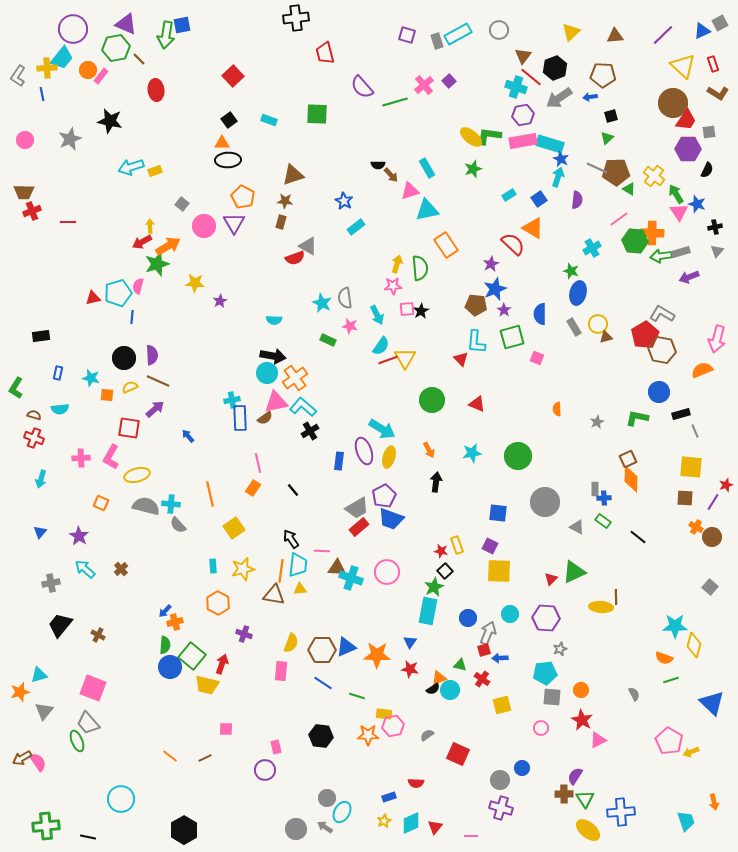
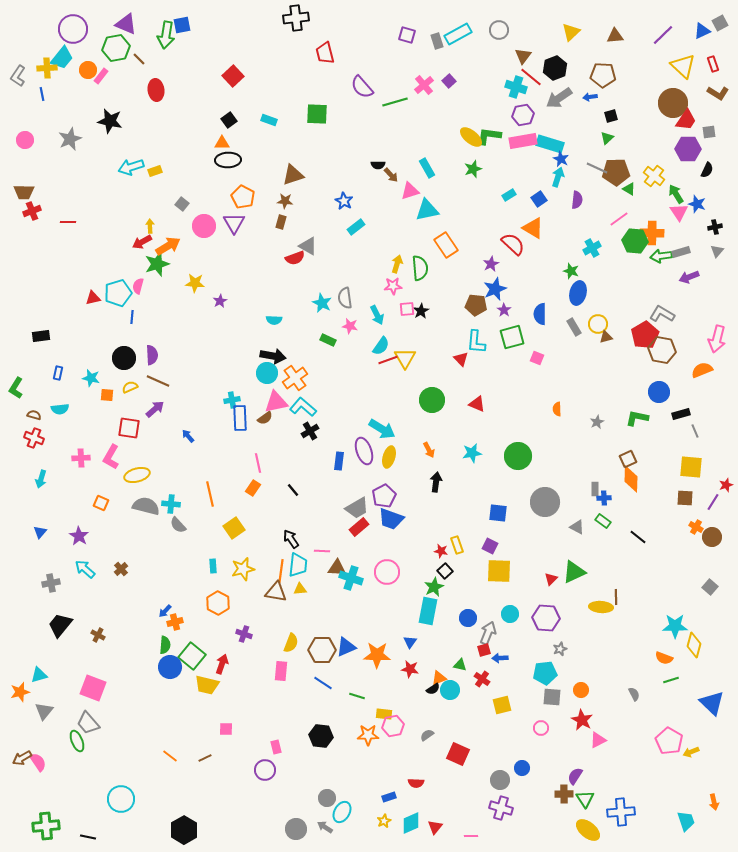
brown triangle at (274, 595): moved 2 px right, 3 px up
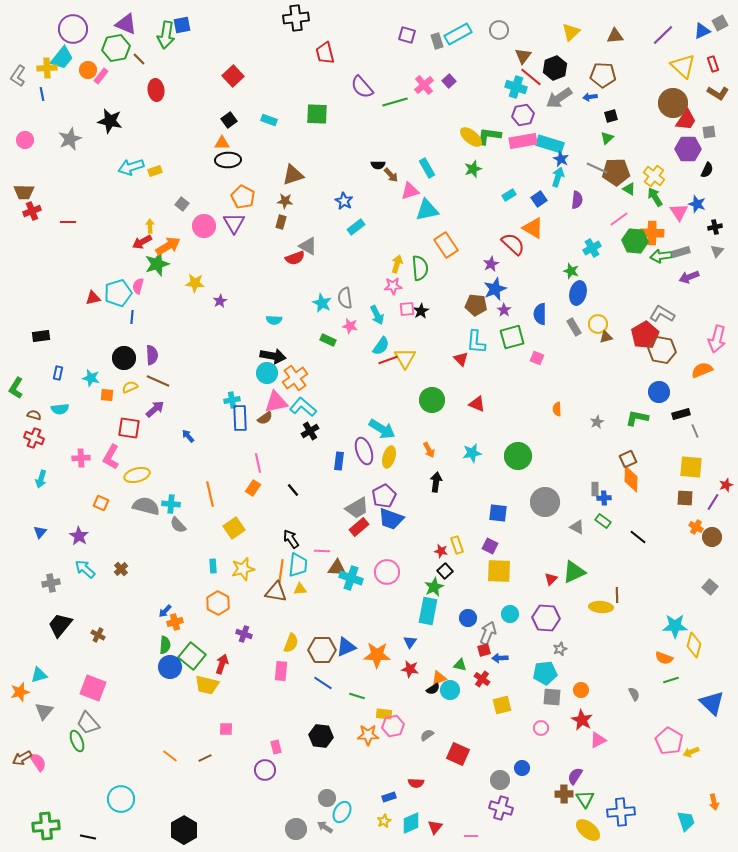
green arrow at (676, 194): moved 21 px left, 3 px down
brown line at (616, 597): moved 1 px right, 2 px up
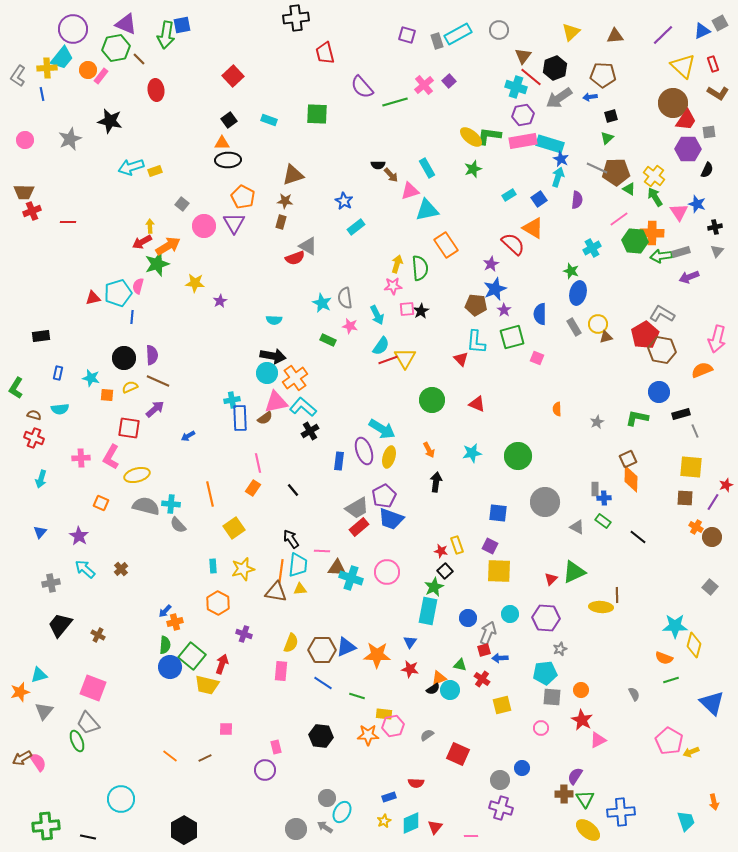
blue arrow at (188, 436): rotated 80 degrees counterclockwise
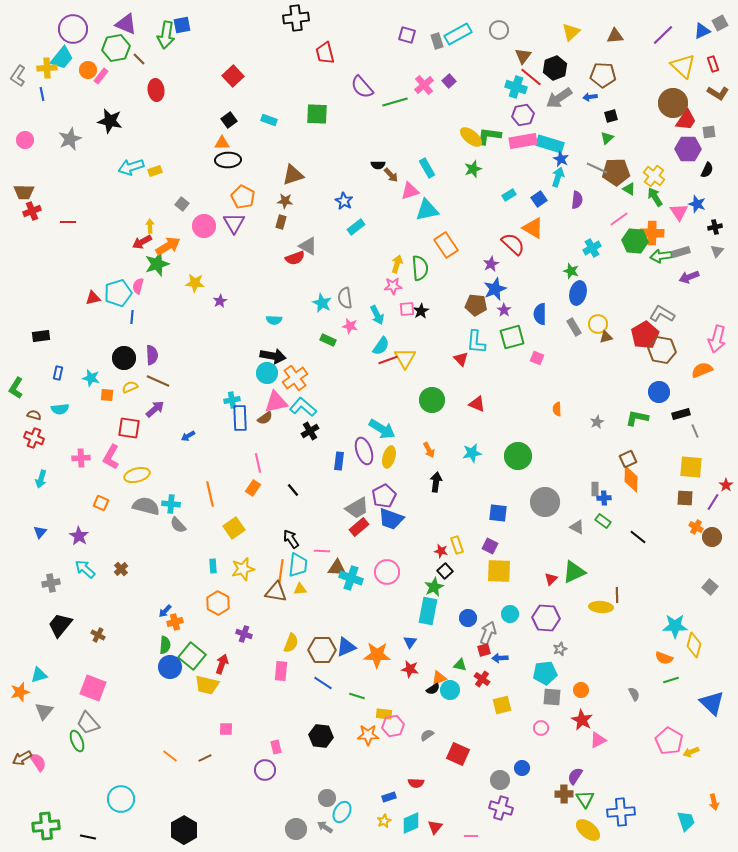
red star at (726, 485): rotated 16 degrees counterclockwise
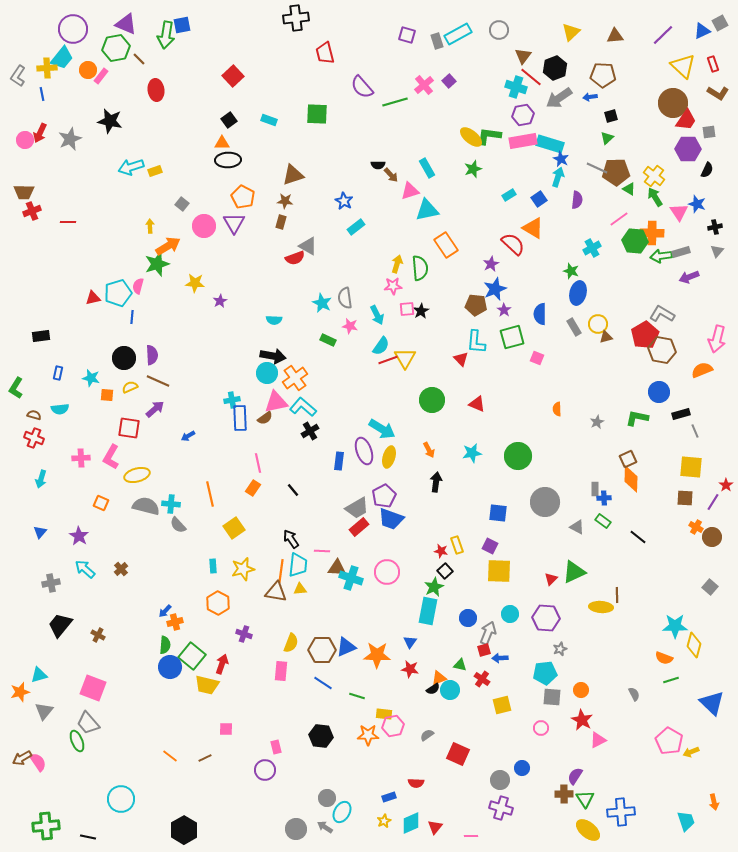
red arrow at (142, 242): moved 102 px left, 109 px up; rotated 36 degrees counterclockwise
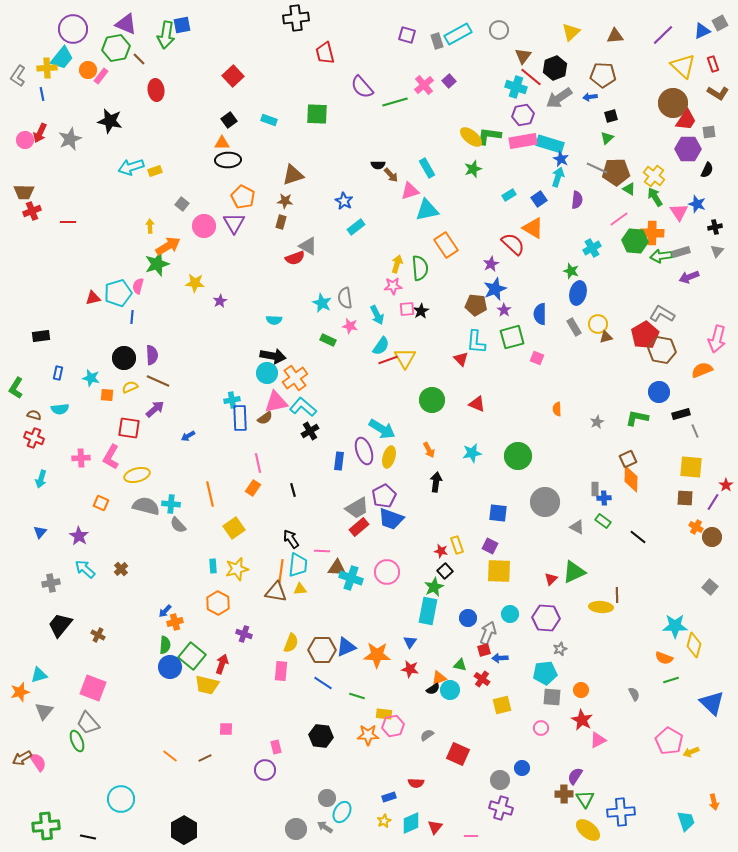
black line at (293, 490): rotated 24 degrees clockwise
yellow star at (243, 569): moved 6 px left
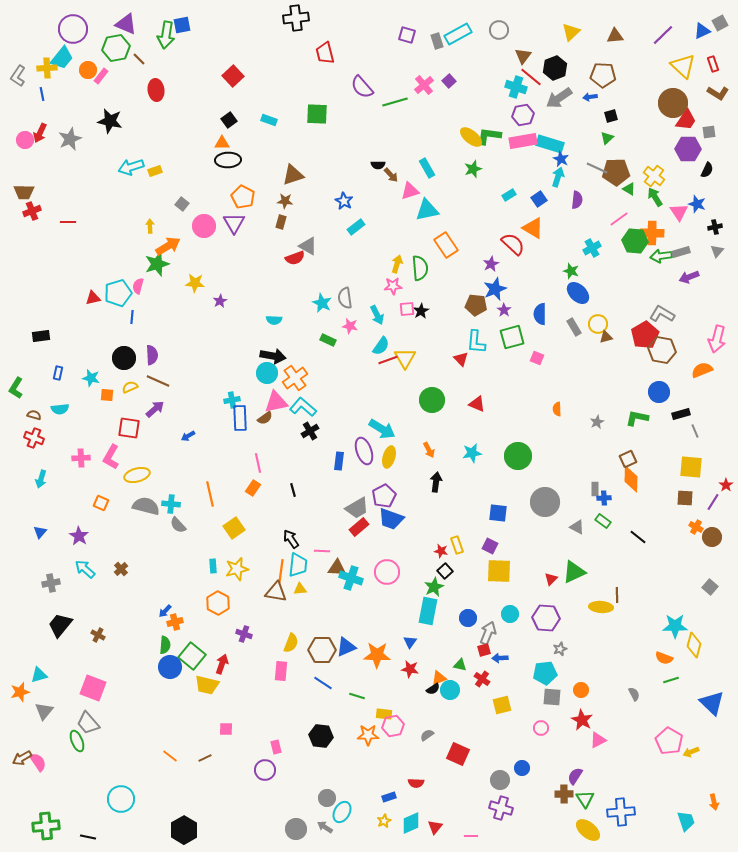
blue ellipse at (578, 293): rotated 60 degrees counterclockwise
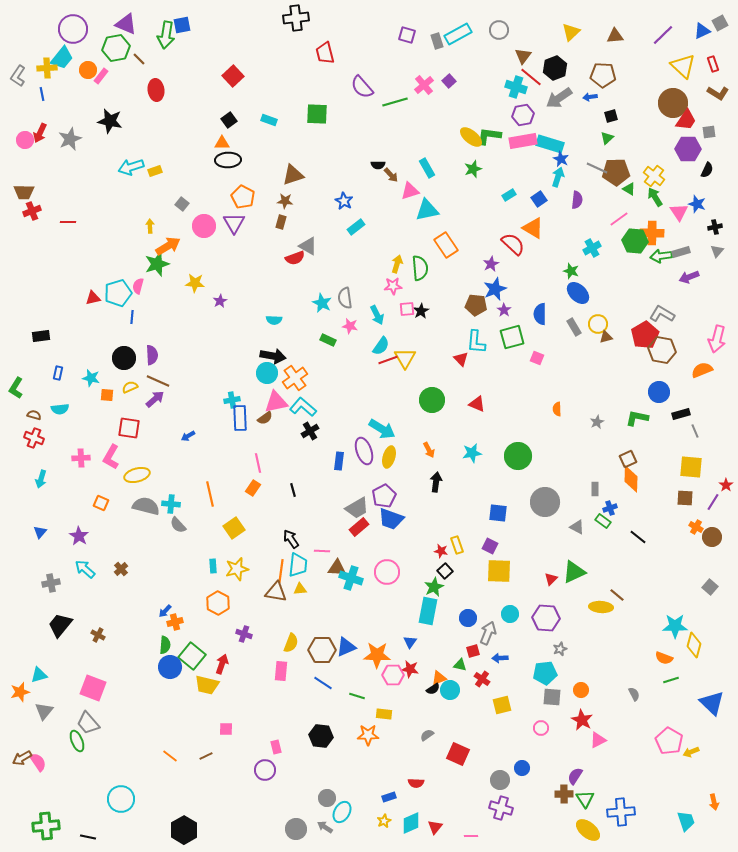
purple arrow at (155, 409): moved 10 px up
blue cross at (604, 498): moved 6 px right, 10 px down; rotated 16 degrees counterclockwise
brown line at (617, 595): rotated 49 degrees counterclockwise
red square at (484, 650): moved 11 px left, 1 px down
pink hexagon at (393, 726): moved 51 px up; rotated 10 degrees clockwise
brown line at (205, 758): moved 1 px right, 2 px up
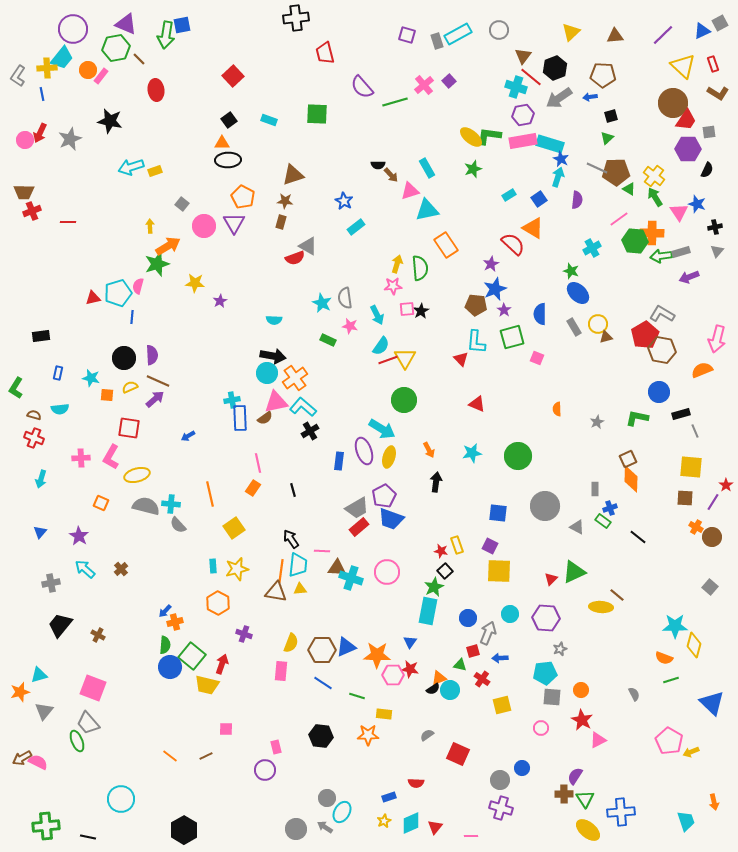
green circle at (432, 400): moved 28 px left
gray circle at (545, 502): moved 4 px down
pink semicircle at (38, 762): rotated 30 degrees counterclockwise
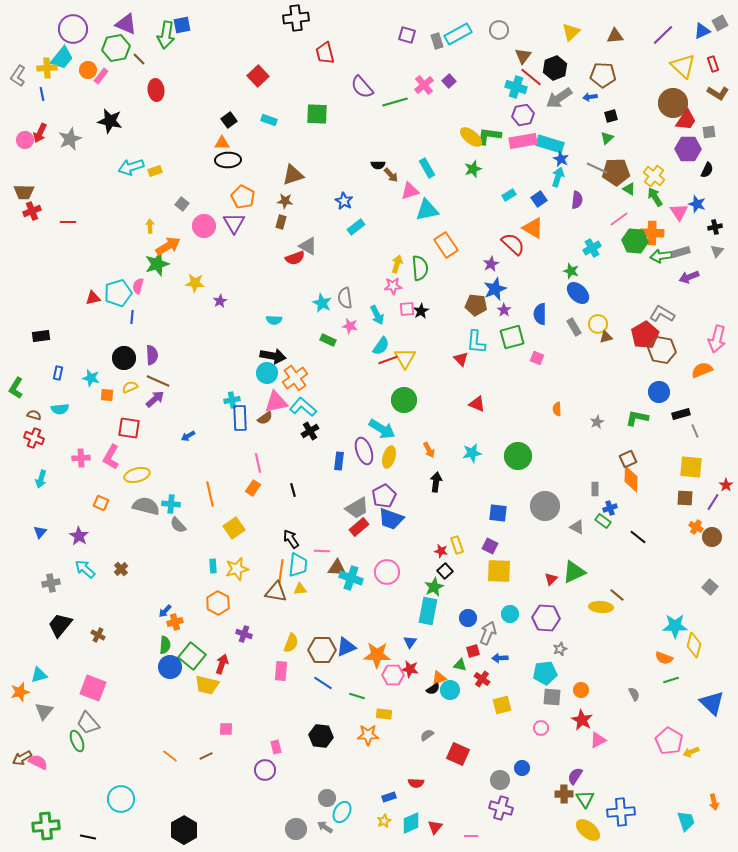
red square at (233, 76): moved 25 px right
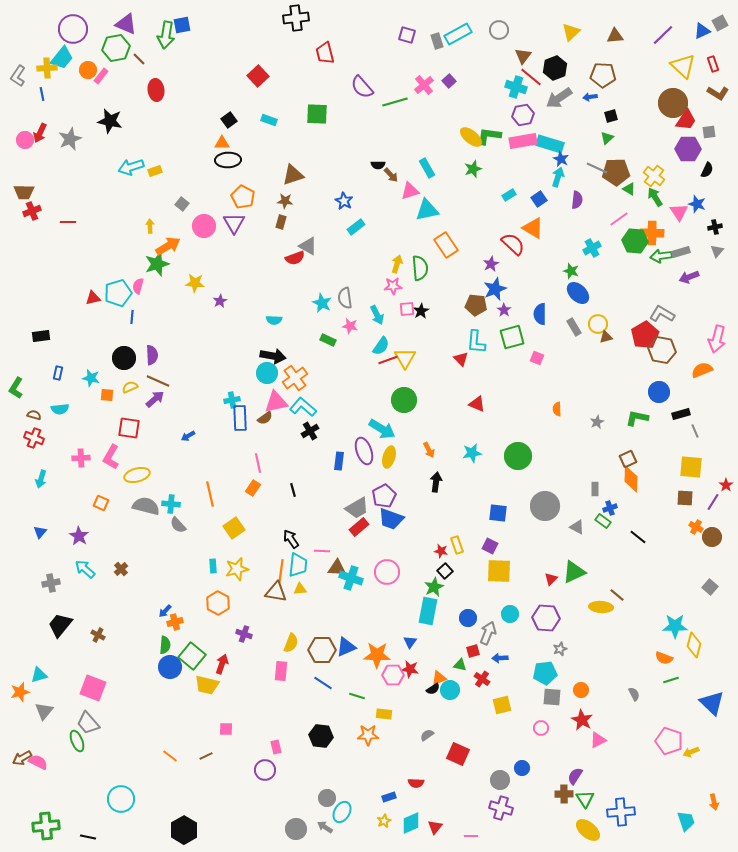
pink pentagon at (669, 741): rotated 12 degrees counterclockwise
